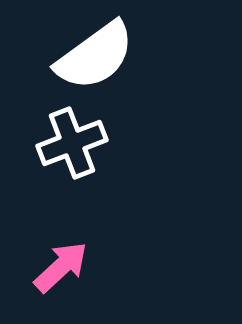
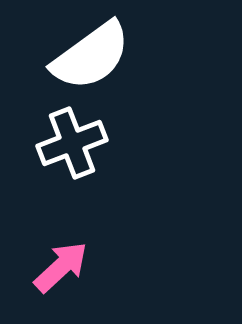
white semicircle: moved 4 px left
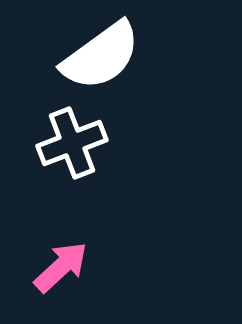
white semicircle: moved 10 px right
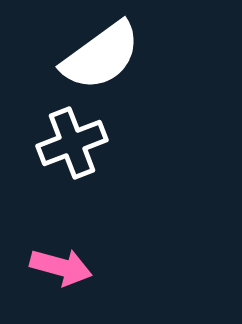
pink arrow: rotated 58 degrees clockwise
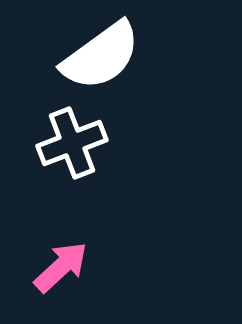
pink arrow: rotated 58 degrees counterclockwise
